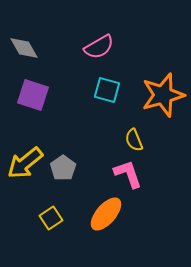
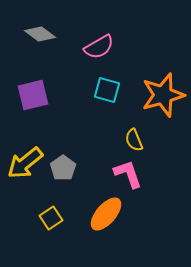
gray diamond: moved 16 px right, 14 px up; rotated 24 degrees counterclockwise
purple square: rotated 32 degrees counterclockwise
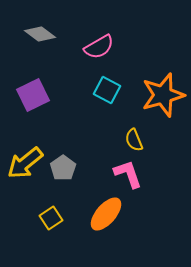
cyan square: rotated 12 degrees clockwise
purple square: rotated 12 degrees counterclockwise
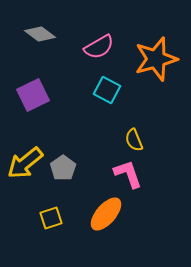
orange star: moved 7 px left, 36 px up
yellow square: rotated 15 degrees clockwise
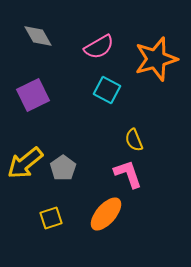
gray diamond: moved 2 px left, 2 px down; rotated 24 degrees clockwise
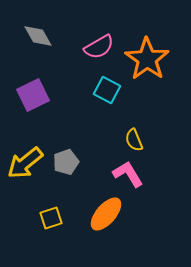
orange star: moved 9 px left; rotated 21 degrees counterclockwise
gray pentagon: moved 3 px right, 6 px up; rotated 15 degrees clockwise
pink L-shape: rotated 12 degrees counterclockwise
